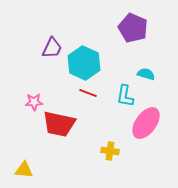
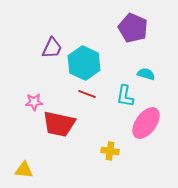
red line: moved 1 px left, 1 px down
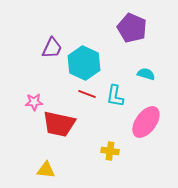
purple pentagon: moved 1 px left
cyan L-shape: moved 10 px left
pink ellipse: moved 1 px up
yellow triangle: moved 22 px right
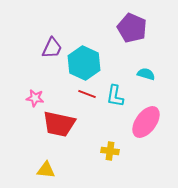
pink star: moved 1 px right, 4 px up; rotated 12 degrees clockwise
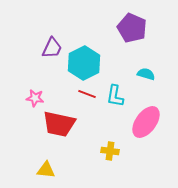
cyan hexagon: rotated 8 degrees clockwise
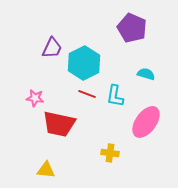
yellow cross: moved 2 px down
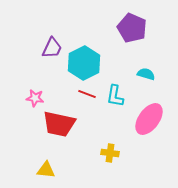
pink ellipse: moved 3 px right, 3 px up
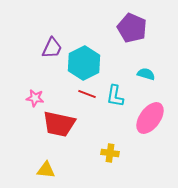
pink ellipse: moved 1 px right, 1 px up
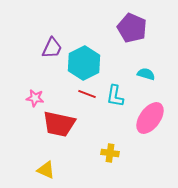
yellow triangle: rotated 18 degrees clockwise
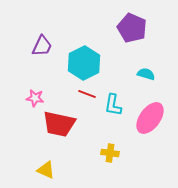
purple trapezoid: moved 10 px left, 2 px up
cyan L-shape: moved 2 px left, 9 px down
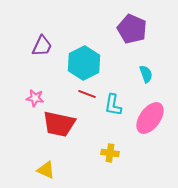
purple pentagon: moved 1 px down
cyan semicircle: rotated 54 degrees clockwise
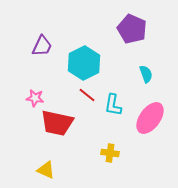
red line: moved 1 px down; rotated 18 degrees clockwise
red trapezoid: moved 2 px left, 1 px up
